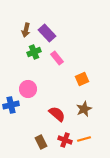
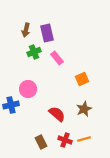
purple rectangle: rotated 30 degrees clockwise
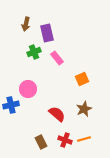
brown arrow: moved 6 px up
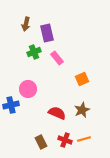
brown star: moved 2 px left, 1 px down
red semicircle: moved 1 px up; rotated 18 degrees counterclockwise
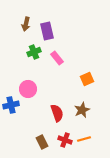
purple rectangle: moved 2 px up
orange square: moved 5 px right
red semicircle: rotated 48 degrees clockwise
brown rectangle: moved 1 px right
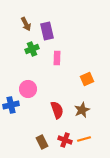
brown arrow: rotated 40 degrees counterclockwise
green cross: moved 2 px left, 3 px up
pink rectangle: rotated 40 degrees clockwise
red semicircle: moved 3 px up
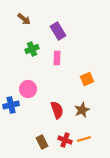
brown arrow: moved 2 px left, 5 px up; rotated 24 degrees counterclockwise
purple rectangle: moved 11 px right; rotated 18 degrees counterclockwise
